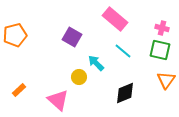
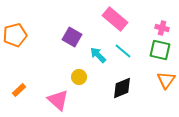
cyan arrow: moved 2 px right, 8 px up
black diamond: moved 3 px left, 5 px up
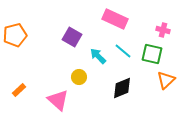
pink rectangle: rotated 15 degrees counterclockwise
pink cross: moved 1 px right, 2 px down
green square: moved 8 px left, 4 px down
cyan arrow: moved 1 px down
orange triangle: rotated 12 degrees clockwise
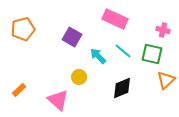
orange pentagon: moved 8 px right, 6 px up
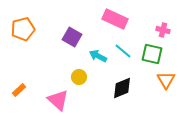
cyan arrow: rotated 18 degrees counterclockwise
orange triangle: rotated 18 degrees counterclockwise
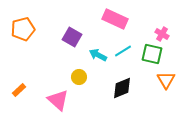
pink cross: moved 1 px left, 4 px down; rotated 16 degrees clockwise
cyan line: rotated 72 degrees counterclockwise
cyan arrow: moved 1 px up
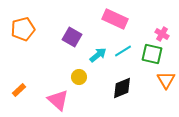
cyan arrow: rotated 114 degrees clockwise
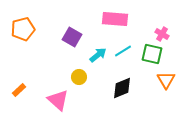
pink rectangle: rotated 20 degrees counterclockwise
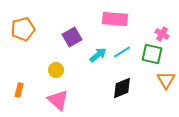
purple square: rotated 30 degrees clockwise
cyan line: moved 1 px left, 1 px down
yellow circle: moved 23 px left, 7 px up
orange rectangle: rotated 32 degrees counterclockwise
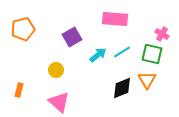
orange triangle: moved 19 px left
pink triangle: moved 1 px right, 2 px down
